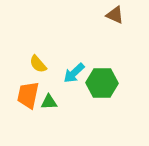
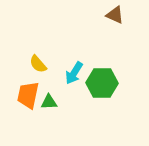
cyan arrow: rotated 15 degrees counterclockwise
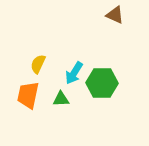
yellow semicircle: rotated 66 degrees clockwise
green triangle: moved 12 px right, 3 px up
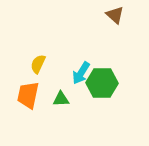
brown triangle: rotated 18 degrees clockwise
cyan arrow: moved 7 px right
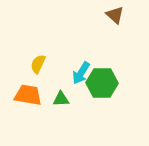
orange trapezoid: rotated 88 degrees clockwise
